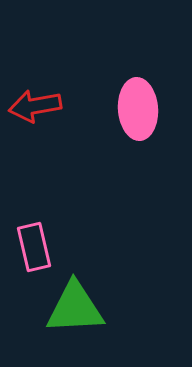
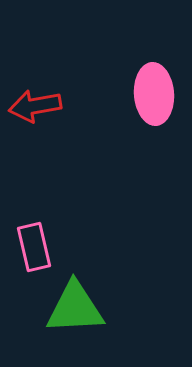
pink ellipse: moved 16 px right, 15 px up
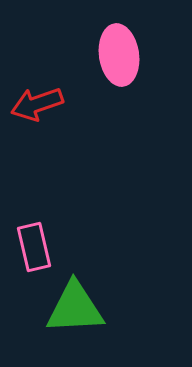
pink ellipse: moved 35 px left, 39 px up; rotated 4 degrees counterclockwise
red arrow: moved 2 px right, 2 px up; rotated 9 degrees counterclockwise
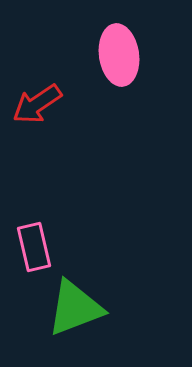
red arrow: rotated 15 degrees counterclockwise
green triangle: rotated 18 degrees counterclockwise
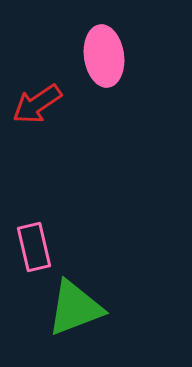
pink ellipse: moved 15 px left, 1 px down
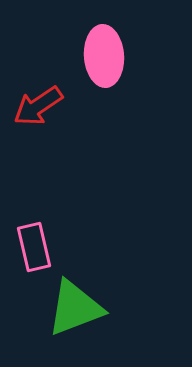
pink ellipse: rotated 4 degrees clockwise
red arrow: moved 1 px right, 2 px down
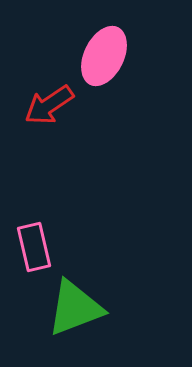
pink ellipse: rotated 30 degrees clockwise
red arrow: moved 11 px right, 1 px up
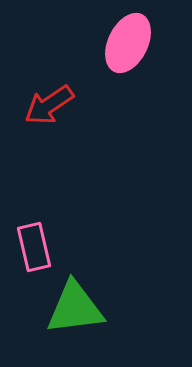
pink ellipse: moved 24 px right, 13 px up
green triangle: rotated 14 degrees clockwise
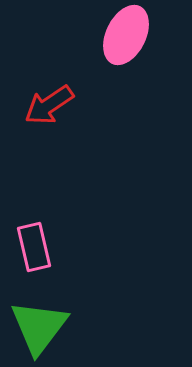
pink ellipse: moved 2 px left, 8 px up
green triangle: moved 36 px left, 19 px down; rotated 46 degrees counterclockwise
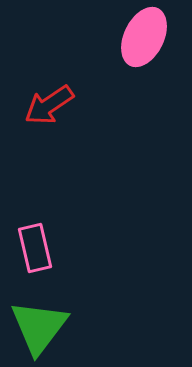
pink ellipse: moved 18 px right, 2 px down
pink rectangle: moved 1 px right, 1 px down
